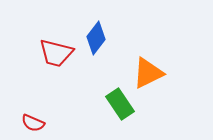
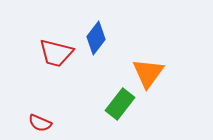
orange triangle: rotated 28 degrees counterclockwise
green rectangle: rotated 72 degrees clockwise
red semicircle: moved 7 px right
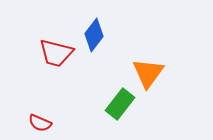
blue diamond: moved 2 px left, 3 px up
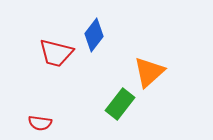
orange triangle: moved 1 px right, 1 px up; rotated 12 degrees clockwise
red semicircle: rotated 15 degrees counterclockwise
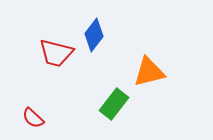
orange triangle: rotated 28 degrees clockwise
green rectangle: moved 6 px left
red semicircle: moved 7 px left, 5 px up; rotated 35 degrees clockwise
